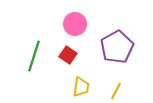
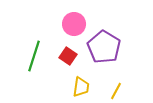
pink circle: moved 1 px left
purple pentagon: moved 13 px left; rotated 12 degrees counterclockwise
red square: moved 1 px down
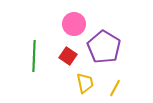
green line: rotated 16 degrees counterclockwise
yellow trapezoid: moved 4 px right, 4 px up; rotated 20 degrees counterclockwise
yellow line: moved 1 px left, 3 px up
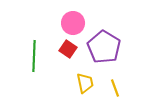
pink circle: moved 1 px left, 1 px up
red square: moved 7 px up
yellow line: rotated 48 degrees counterclockwise
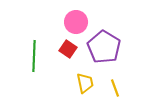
pink circle: moved 3 px right, 1 px up
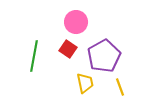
purple pentagon: moved 9 px down; rotated 12 degrees clockwise
green line: rotated 8 degrees clockwise
yellow line: moved 5 px right, 1 px up
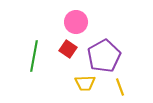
yellow trapezoid: rotated 100 degrees clockwise
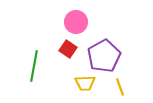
green line: moved 10 px down
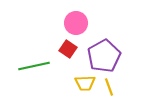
pink circle: moved 1 px down
green line: rotated 68 degrees clockwise
yellow line: moved 11 px left
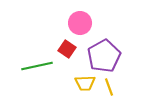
pink circle: moved 4 px right
red square: moved 1 px left
green line: moved 3 px right
